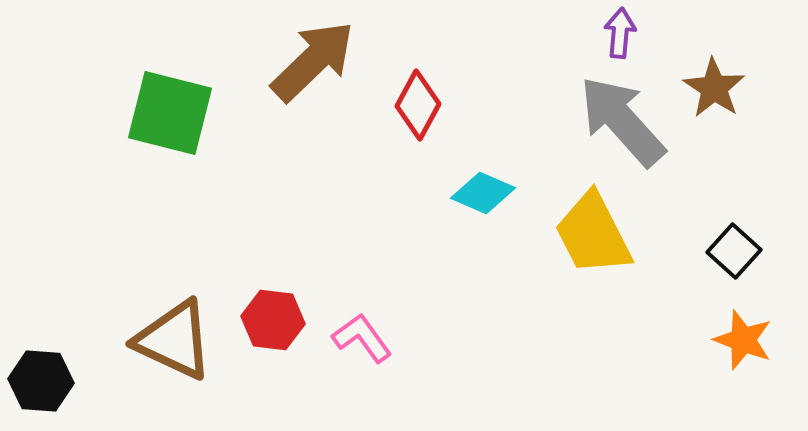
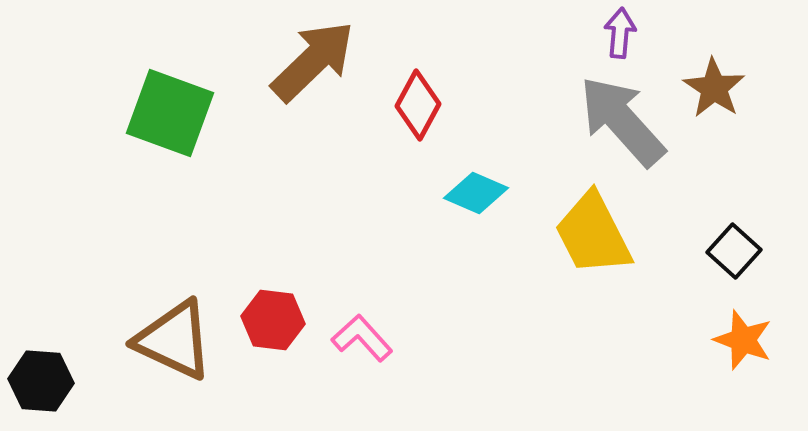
green square: rotated 6 degrees clockwise
cyan diamond: moved 7 px left
pink L-shape: rotated 6 degrees counterclockwise
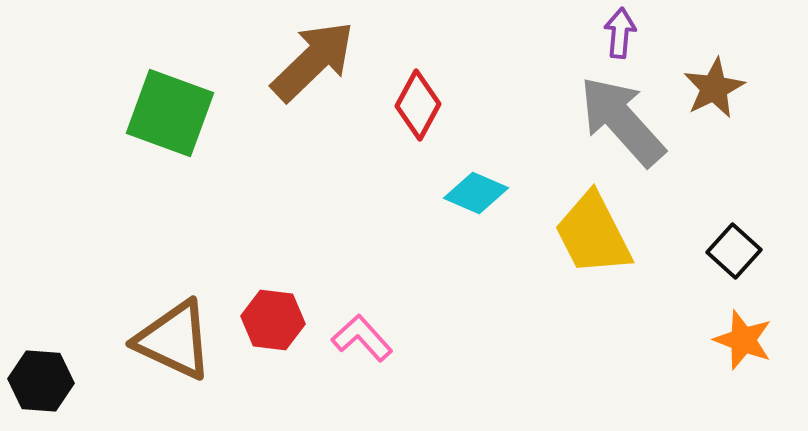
brown star: rotated 12 degrees clockwise
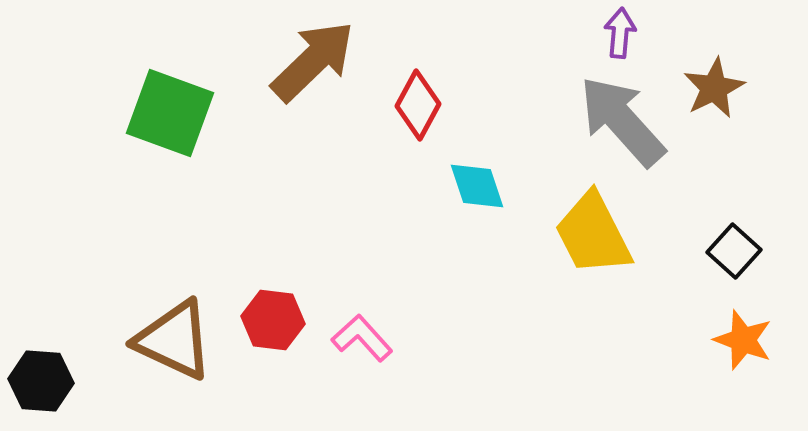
cyan diamond: moved 1 px right, 7 px up; rotated 48 degrees clockwise
